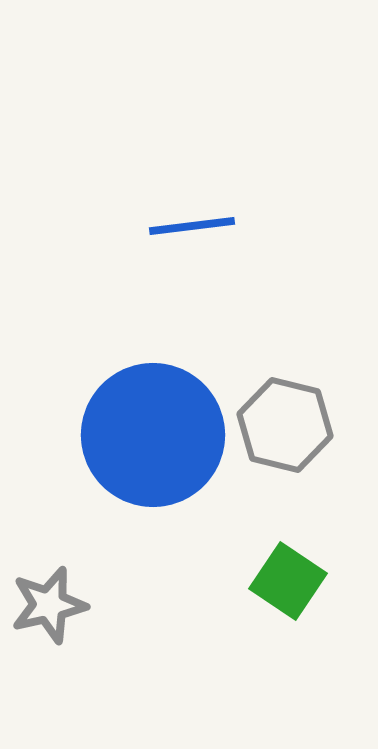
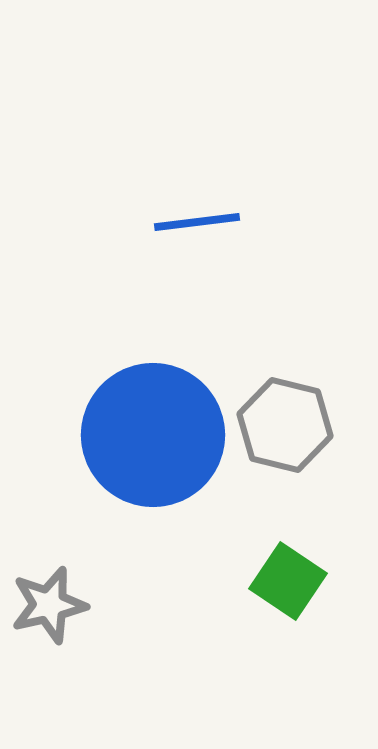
blue line: moved 5 px right, 4 px up
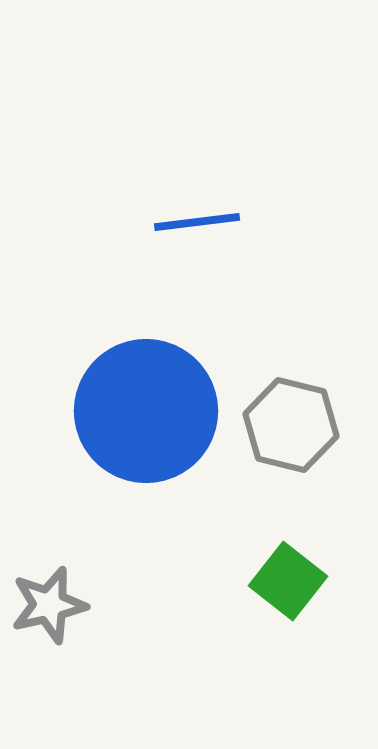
gray hexagon: moved 6 px right
blue circle: moved 7 px left, 24 px up
green square: rotated 4 degrees clockwise
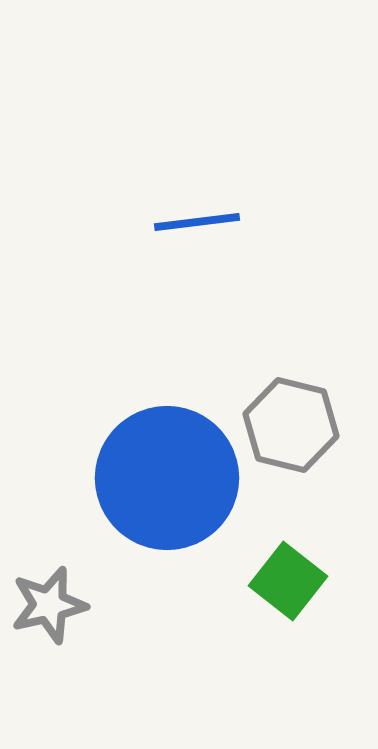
blue circle: moved 21 px right, 67 px down
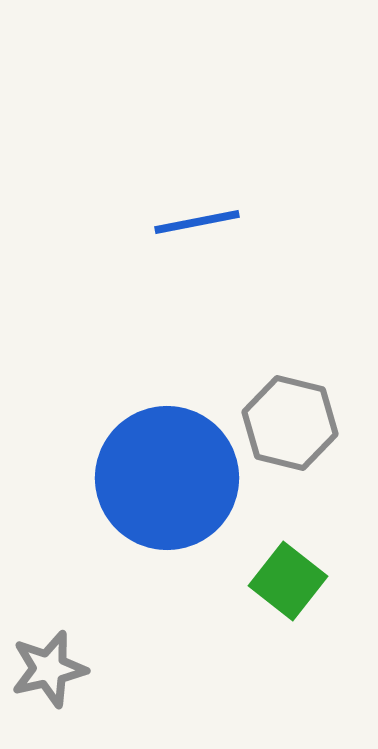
blue line: rotated 4 degrees counterclockwise
gray hexagon: moved 1 px left, 2 px up
gray star: moved 64 px down
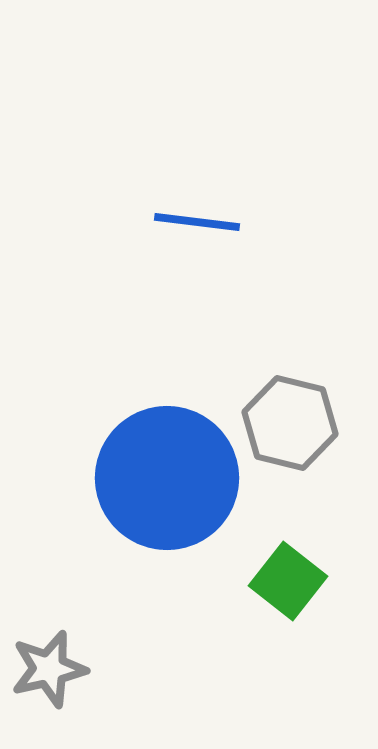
blue line: rotated 18 degrees clockwise
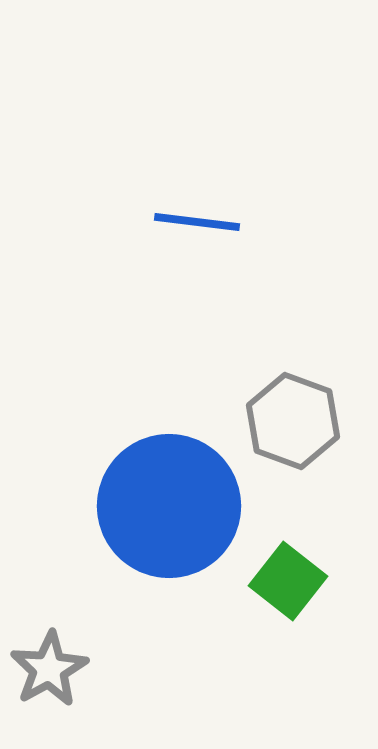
gray hexagon: moved 3 px right, 2 px up; rotated 6 degrees clockwise
blue circle: moved 2 px right, 28 px down
gray star: rotated 16 degrees counterclockwise
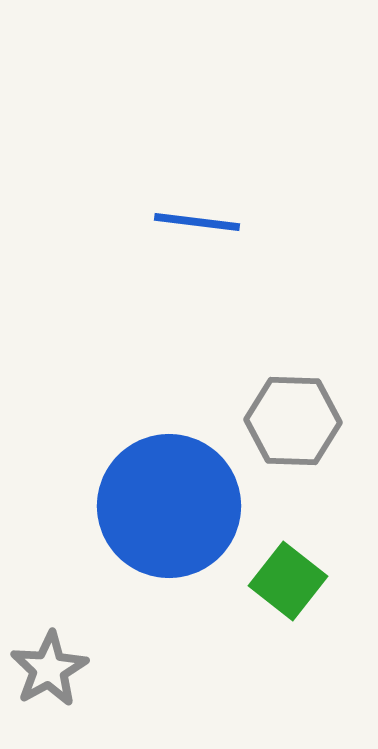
gray hexagon: rotated 18 degrees counterclockwise
